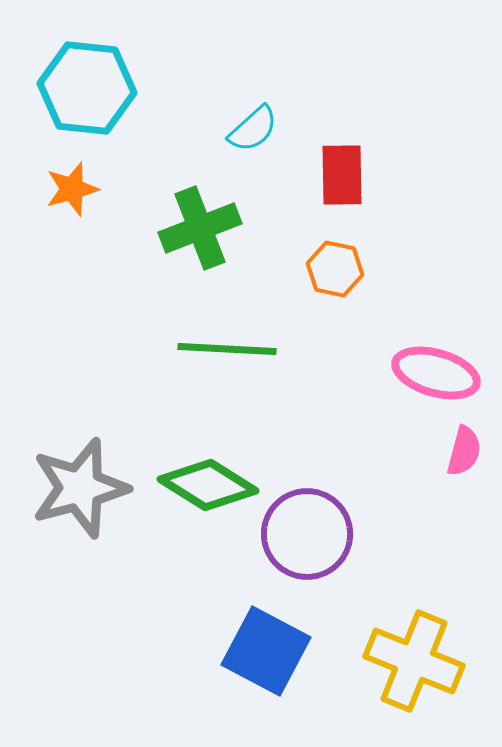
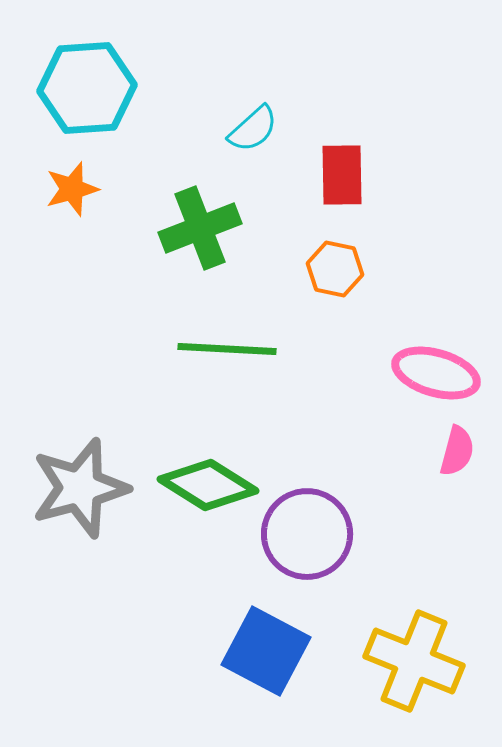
cyan hexagon: rotated 10 degrees counterclockwise
pink semicircle: moved 7 px left
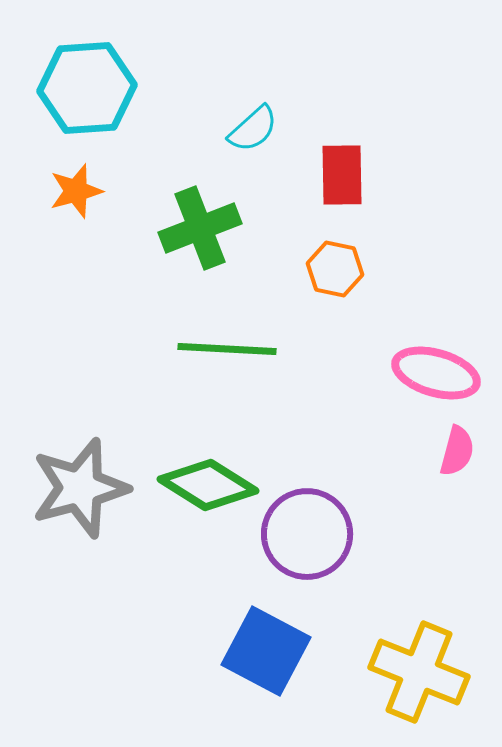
orange star: moved 4 px right, 2 px down
yellow cross: moved 5 px right, 11 px down
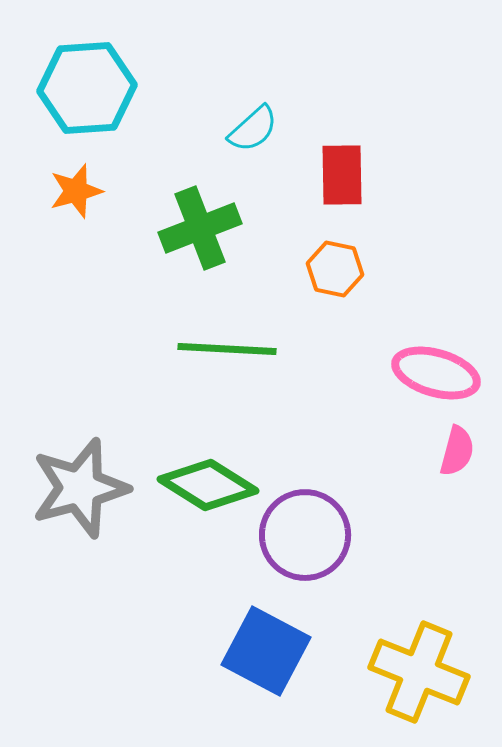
purple circle: moved 2 px left, 1 px down
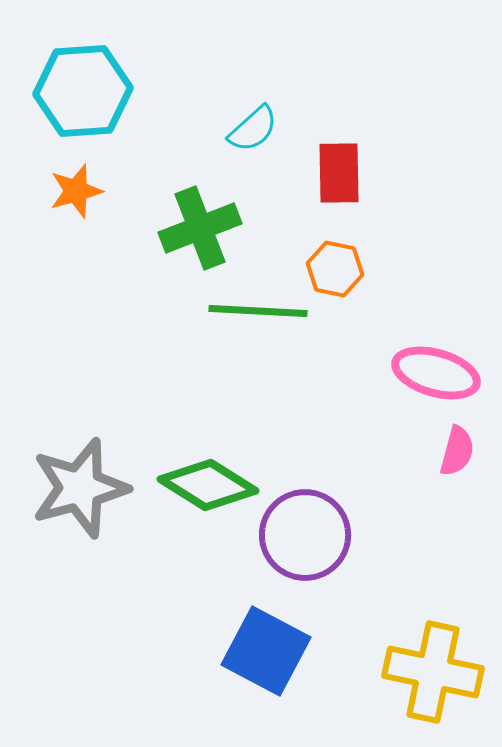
cyan hexagon: moved 4 px left, 3 px down
red rectangle: moved 3 px left, 2 px up
green line: moved 31 px right, 38 px up
yellow cross: moved 14 px right; rotated 10 degrees counterclockwise
